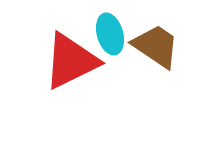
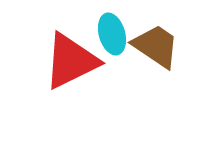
cyan ellipse: moved 2 px right
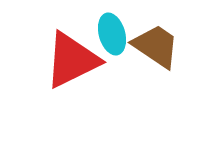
red triangle: moved 1 px right, 1 px up
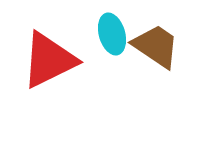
red triangle: moved 23 px left
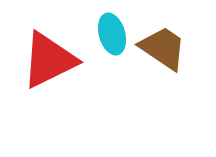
brown trapezoid: moved 7 px right, 2 px down
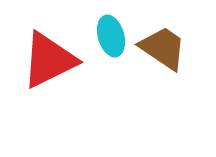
cyan ellipse: moved 1 px left, 2 px down
